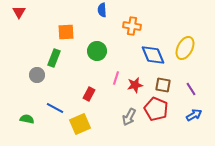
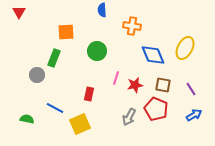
red rectangle: rotated 16 degrees counterclockwise
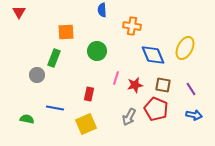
blue line: rotated 18 degrees counterclockwise
blue arrow: rotated 42 degrees clockwise
yellow square: moved 6 px right
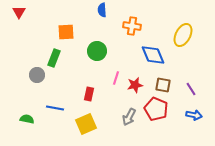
yellow ellipse: moved 2 px left, 13 px up
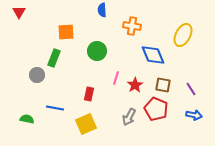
red star: rotated 21 degrees counterclockwise
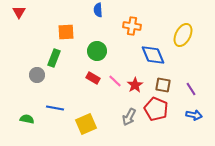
blue semicircle: moved 4 px left
pink line: moved 1 px left, 3 px down; rotated 64 degrees counterclockwise
red rectangle: moved 4 px right, 16 px up; rotated 72 degrees counterclockwise
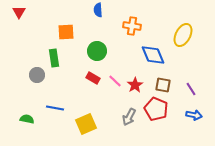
green rectangle: rotated 30 degrees counterclockwise
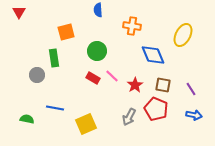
orange square: rotated 12 degrees counterclockwise
pink line: moved 3 px left, 5 px up
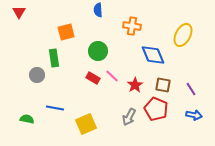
green circle: moved 1 px right
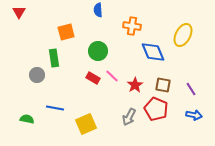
blue diamond: moved 3 px up
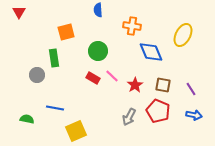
blue diamond: moved 2 px left
red pentagon: moved 2 px right, 2 px down
yellow square: moved 10 px left, 7 px down
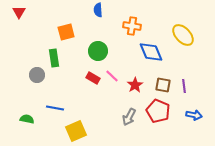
yellow ellipse: rotated 70 degrees counterclockwise
purple line: moved 7 px left, 3 px up; rotated 24 degrees clockwise
